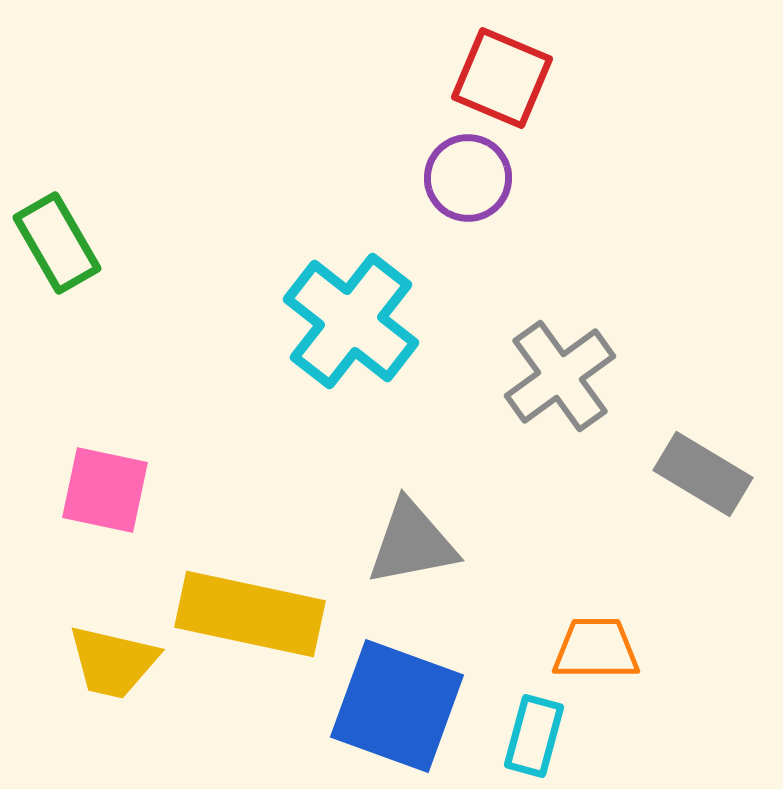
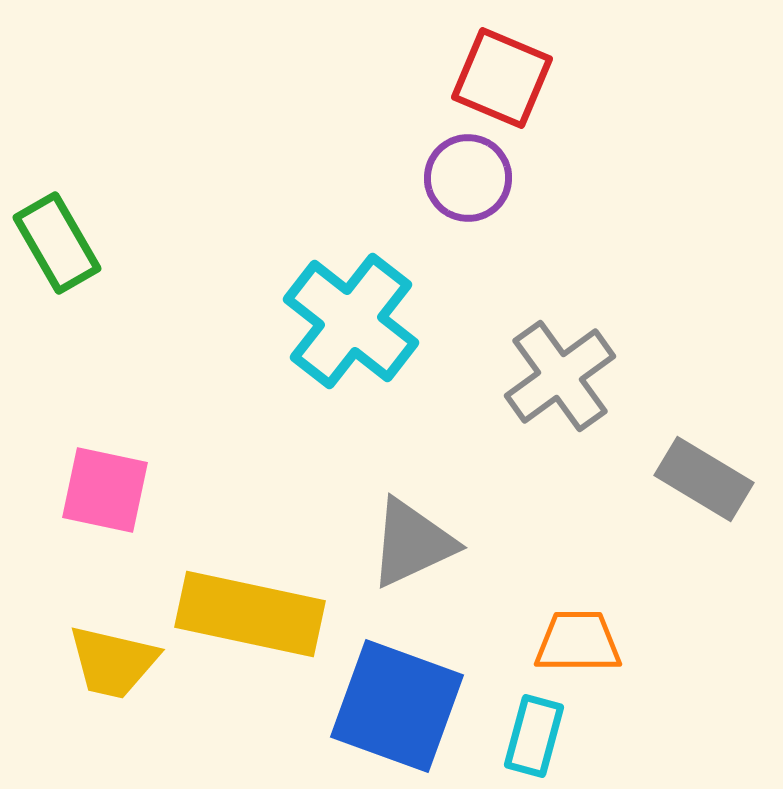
gray rectangle: moved 1 px right, 5 px down
gray triangle: rotated 14 degrees counterclockwise
orange trapezoid: moved 18 px left, 7 px up
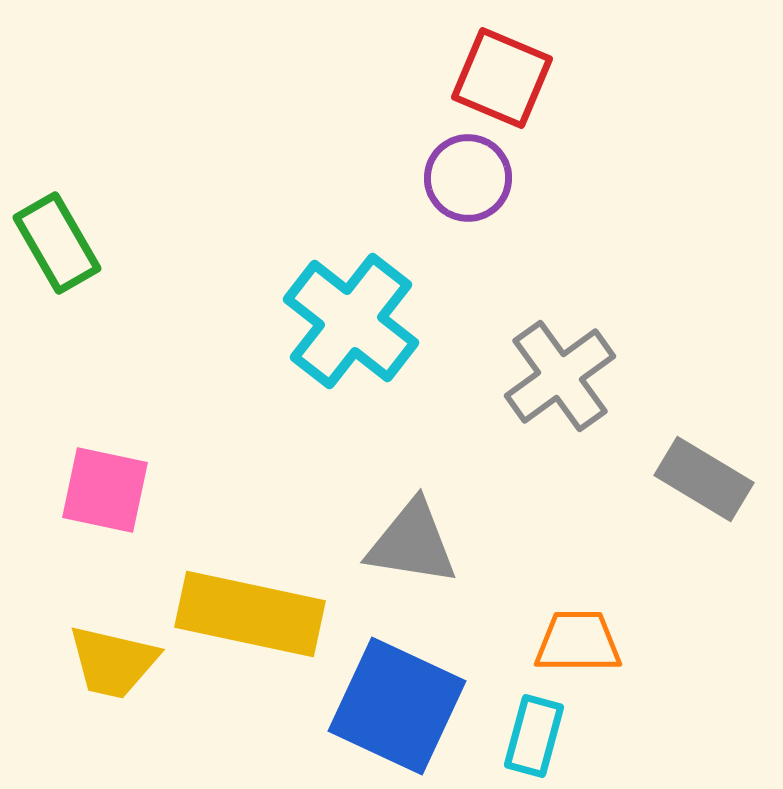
gray triangle: rotated 34 degrees clockwise
blue square: rotated 5 degrees clockwise
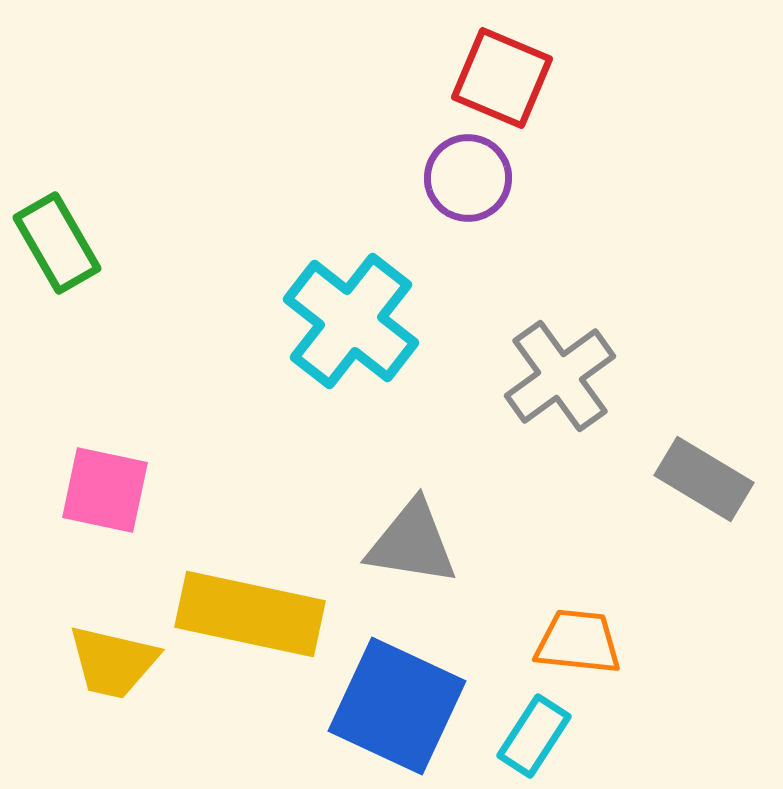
orange trapezoid: rotated 6 degrees clockwise
cyan rectangle: rotated 18 degrees clockwise
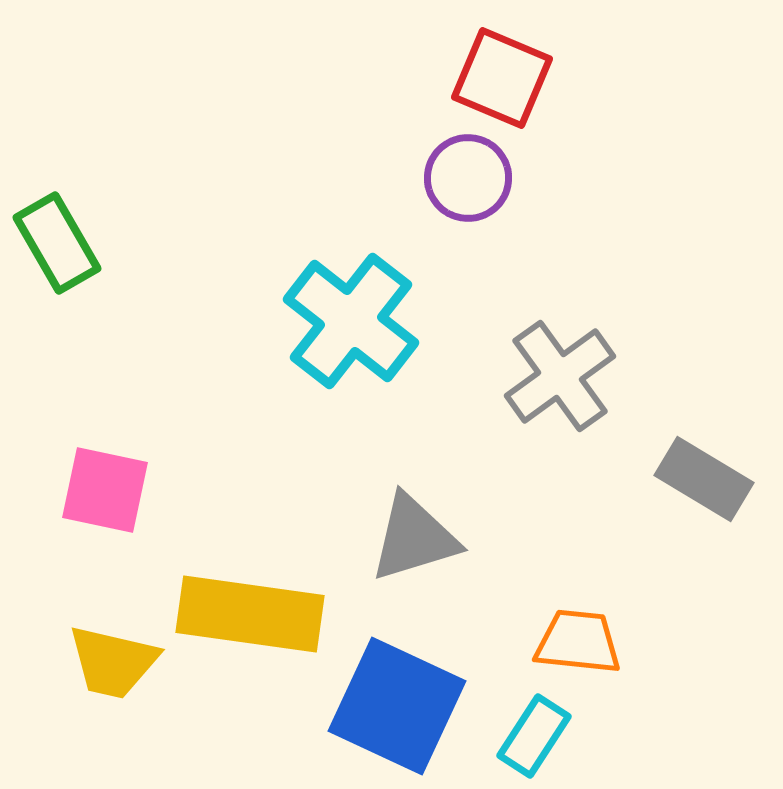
gray triangle: moved 2 px right, 5 px up; rotated 26 degrees counterclockwise
yellow rectangle: rotated 4 degrees counterclockwise
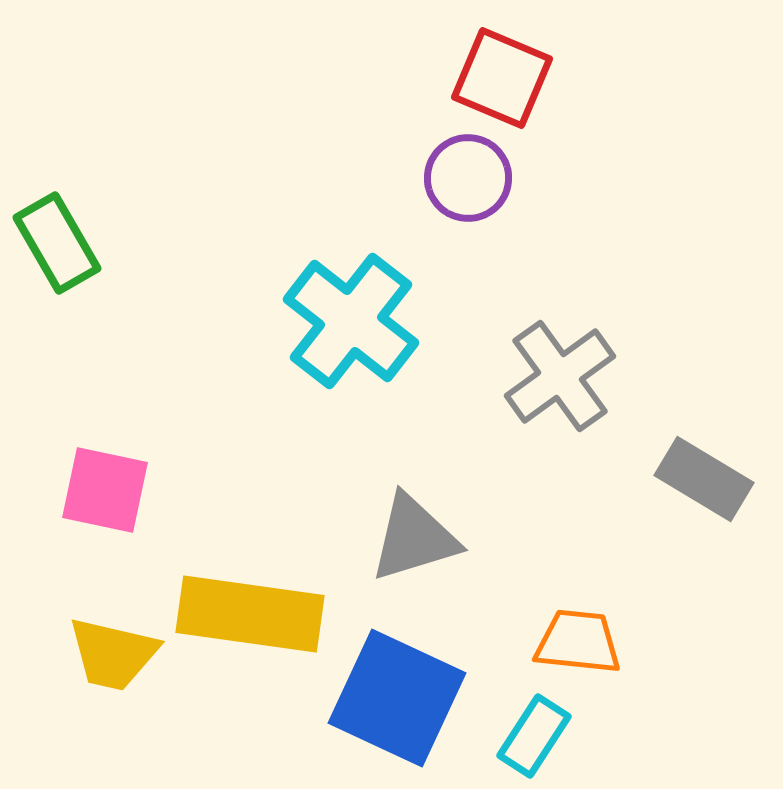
yellow trapezoid: moved 8 px up
blue square: moved 8 px up
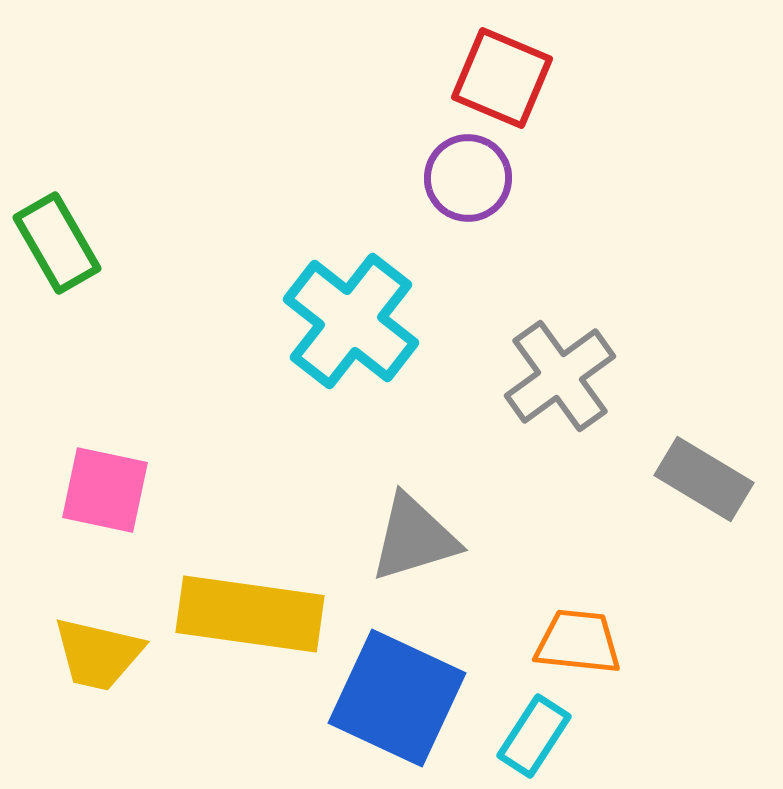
yellow trapezoid: moved 15 px left
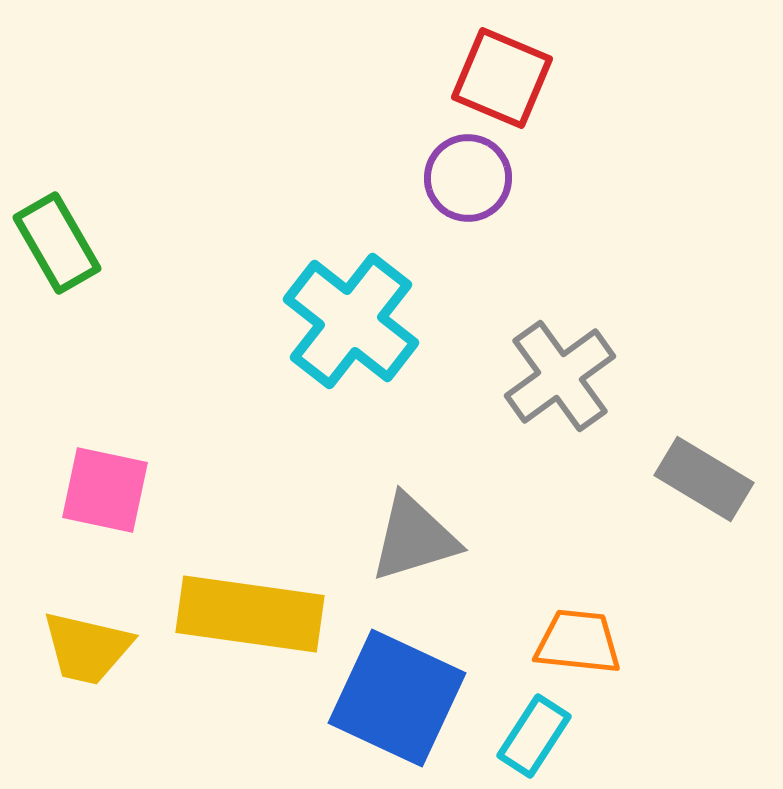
yellow trapezoid: moved 11 px left, 6 px up
